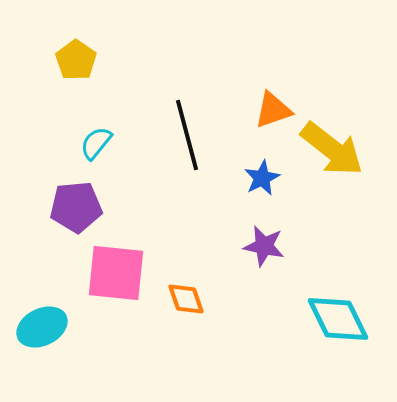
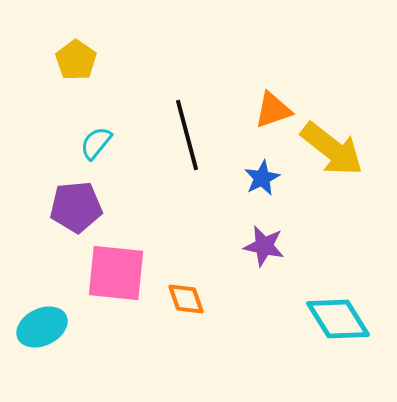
cyan diamond: rotated 6 degrees counterclockwise
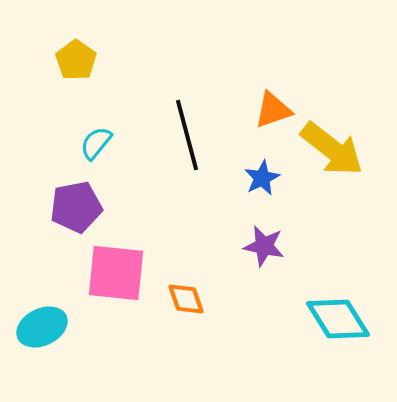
purple pentagon: rotated 6 degrees counterclockwise
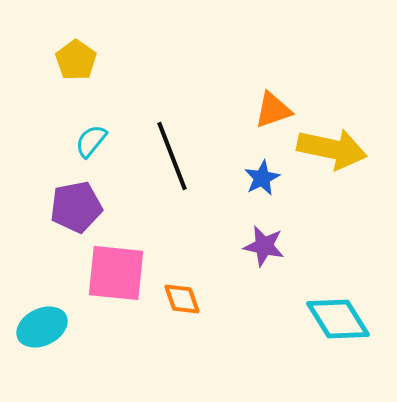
black line: moved 15 px left, 21 px down; rotated 6 degrees counterclockwise
cyan semicircle: moved 5 px left, 2 px up
yellow arrow: rotated 26 degrees counterclockwise
orange diamond: moved 4 px left
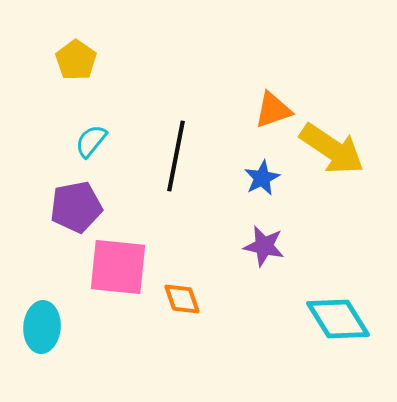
yellow arrow: rotated 22 degrees clockwise
black line: moved 4 px right; rotated 32 degrees clockwise
pink square: moved 2 px right, 6 px up
cyan ellipse: rotated 60 degrees counterclockwise
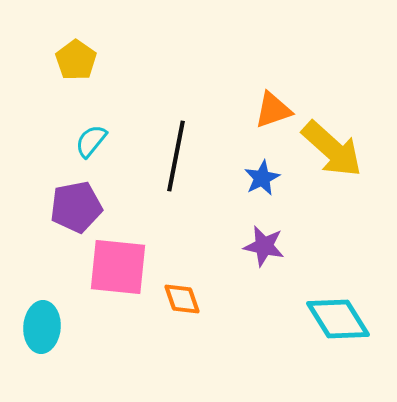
yellow arrow: rotated 8 degrees clockwise
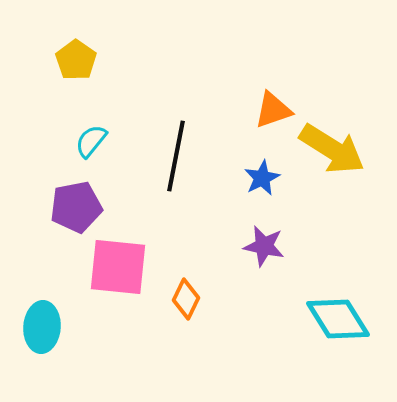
yellow arrow: rotated 10 degrees counterclockwise
orange diamond: moved 4 px right; rotated 45 degrees clockwise
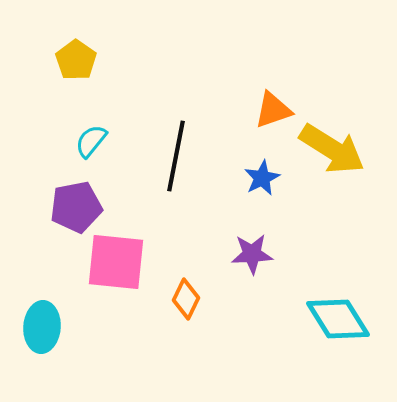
purple star: moved 12 px left, 8 px down; rotated 15 degrees counterclockwise
pink square: moved 2 px left, 5 px up
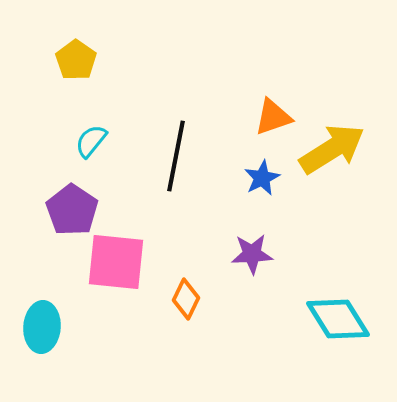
orange triangle: moved 7 px down
yellow arrow: rotated 64 degrees counterclockwise
purple pentagon: moved 4 px left, 3 px down; rotated 27 degrees counterclockwise
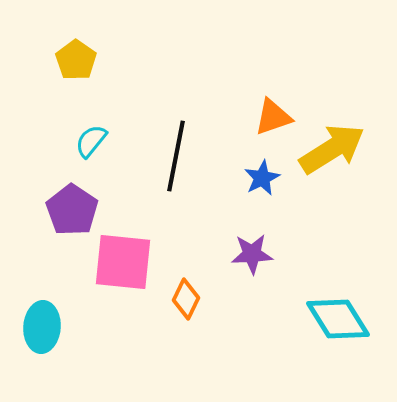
pink square: moved 7 px right
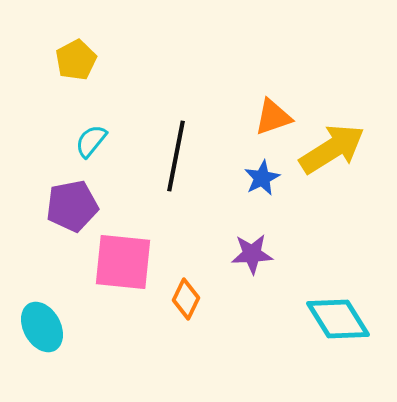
yellow pentagon: rotated 9 degrees clockwise
purple pentagon: moved 4 px up; rotated 27 degrees clockwise
cyan ellipse: rotated 33 degrees counterclockwise
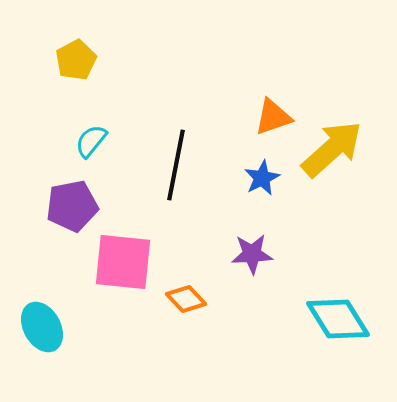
yellow arrow: rotated 10 degrees counterclockwise
black line: moved 9 px down
orange diamond: rotated 69 degrees counterclockwise
